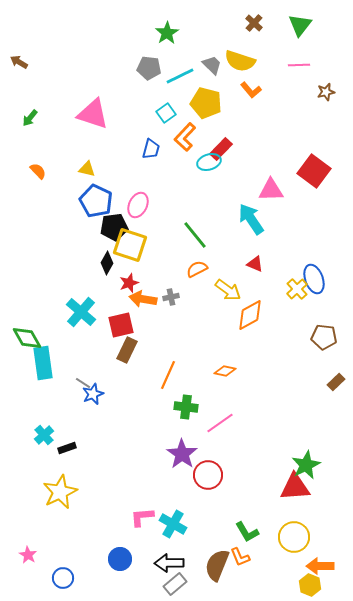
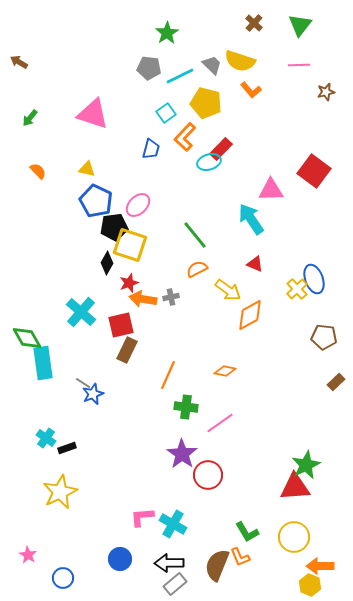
pink ellipse at (138, 205): rotated 20 degrees clockwise
cyan cross at (44, 435): moved 2 px right, 3 px down; rotated 12 degrees counterclockwise
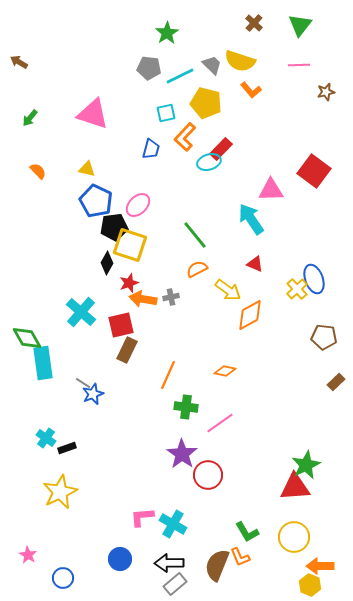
cyan square at (166, 113): rotated 24 degrees clockwise
